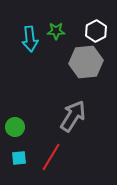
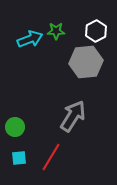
cyan arrow: rotated 105 degrees counterclockwise
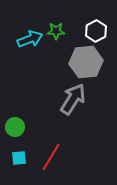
gray arrow: moved 17 px up
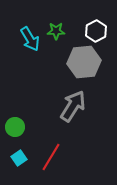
cyan arrow: rotated 80 degrees clockwise
gray hexagon: moved 2 px left
gray arrow: moved 7 px down
cyan square: rotated 28 degrees counterclockwise
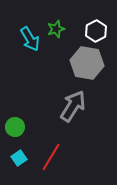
green star: moved 2 px up; rotated 18 degrees counterclockwise
gray hexagon: moved 3 px right, 1 px down; rotated 16 degrees clockwise
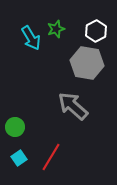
cyan arrow: moved 1 px right, 1 px up
gray arrow: rotated 80 degrees counterclockwise
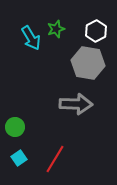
gray hexagon: moved 1 px right
gray arrow: moved 3 px right, 2 px up; rotated 140 degrees clockwise
red line: moved 4 px right, 2 px down
